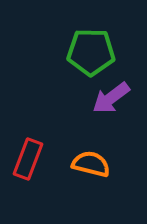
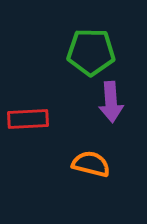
purple arrow: moved 4 px down; rotated 57 degrees counterclockwise
red rectangle: moved 40 px up; rotated 66 degrees clockwise
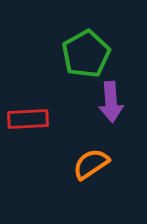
green pentagon: moved 5 px left, 2 px down; rotated 30 degrees counterclockwise
orange semicircle: rotated 48 degrees counterclockwise
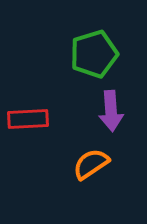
green pentagon: moved 8 px right; rotated 12 degrees clockwise
purple arrow: moved 9 px down
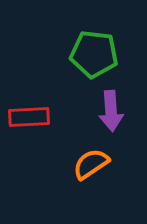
green pentagon: rotated 24 degrees clockwise
red rectangle: moved 1 px right, 2 px up
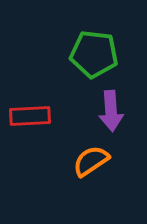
red rectangle: moved 1 px right, 1 px up
orange semicircle: moved 3 px up
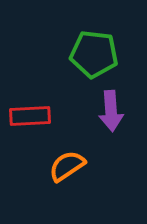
orange semicircle: moved 24 px left, 5 px down
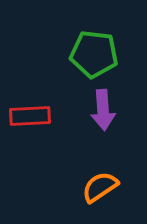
purple arrow: moved 8 px left, 1 px up
orange semicircle: moved 33 px right, 21 px down
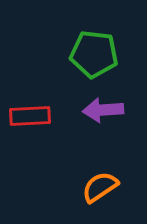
purple arrow: rotated 90 degrees clockwise
